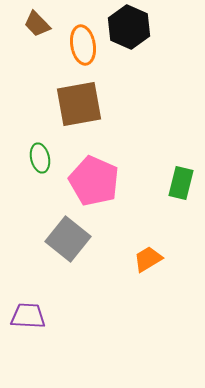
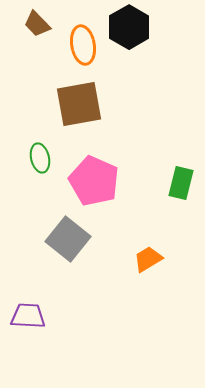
black hexagon: rotated 6 degrees clockwise
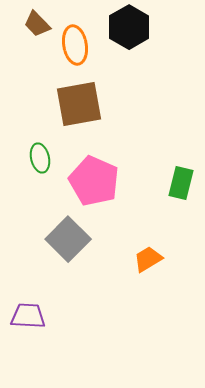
orange ellipse: moved 8 px left
gray square: rotated 6 degrees clockwise
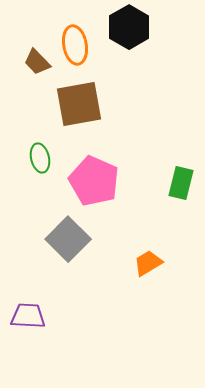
brown trapezoid: moved 38 px down
orange trapezoid: moved 4 px down
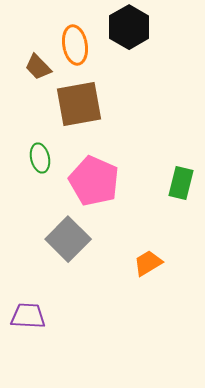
brown trapezoid: moved 1 px right, 5 px down
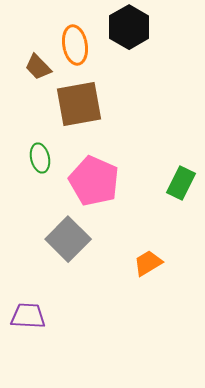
green rectangle: rotated 12 degrees clockwise
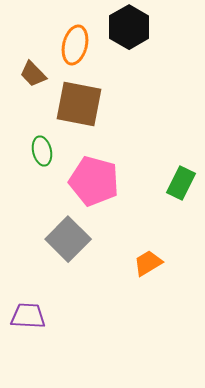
orange ellipse: rotated 24 degrees clockwise
brown trapezoid: moved 5 px left, 7 px down
brown square: rotated 21 degrees clockwise
green ellipse: moved 2 px right, 7 px up
pink pentagon: rotated 9 degrees counterclockwise
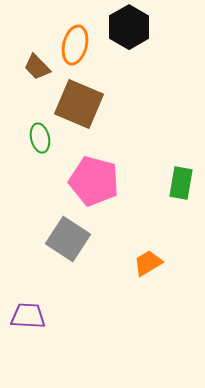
brown trapezoid: moved 4 px right, 7 px up
brown square: rotated 12 degrees clockwise
green ellipse: moved 2 px left, 13 px up
green rectangle: rotated 16 degrees counterclockwise
gray square: rotated 12 degrees counterclockwise
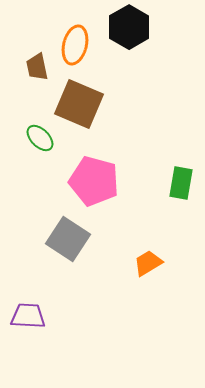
brown trapezoid: rotated 32 degrees clockwise
green ellipse: rotated 32 degrees counterclockwise
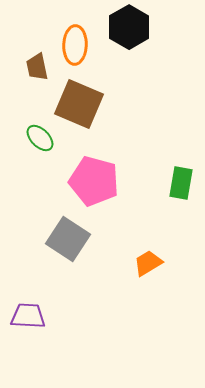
orange ellipse: rotated 12 degrees counterclockwise
